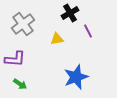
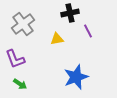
black cross: rotated 18 degrees clockwise
purple L-shape: rotated 65 degrees clockwise
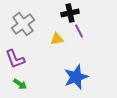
purple line: moved 9 px left
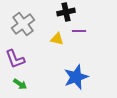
black cross: moved 4 px left, 1 px up
purple line: rotated 64 degrees counterclockwise
yellow triangle: rotated 24 degrees clockwise
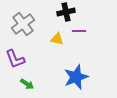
green arrow: moved 7 px right
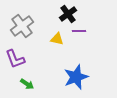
black cross: moved 2 px right, 2 px down; rotated 24 degrees counterclockwise
gray cross: moved 1 px left, 2 px down
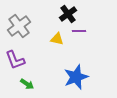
gray cross: moved 3 px left
purple L-shape: moved 1 px down
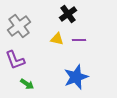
purple line: moved 9 px down
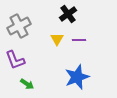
gray cross: rotated 10 degrees clockwise
yellow triangle: rotated 48 degrees clockwise
blue star: moved 1 px right
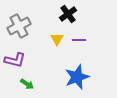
purple L-shape: rotated 55 degrees counterclockwise
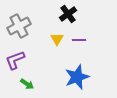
purple L-shape: rotated 145 degrees clockwise
